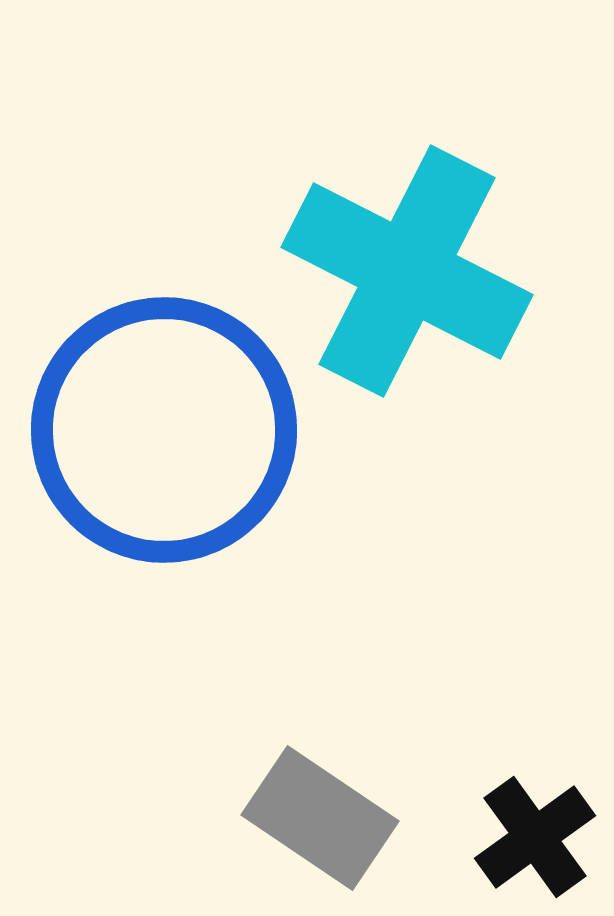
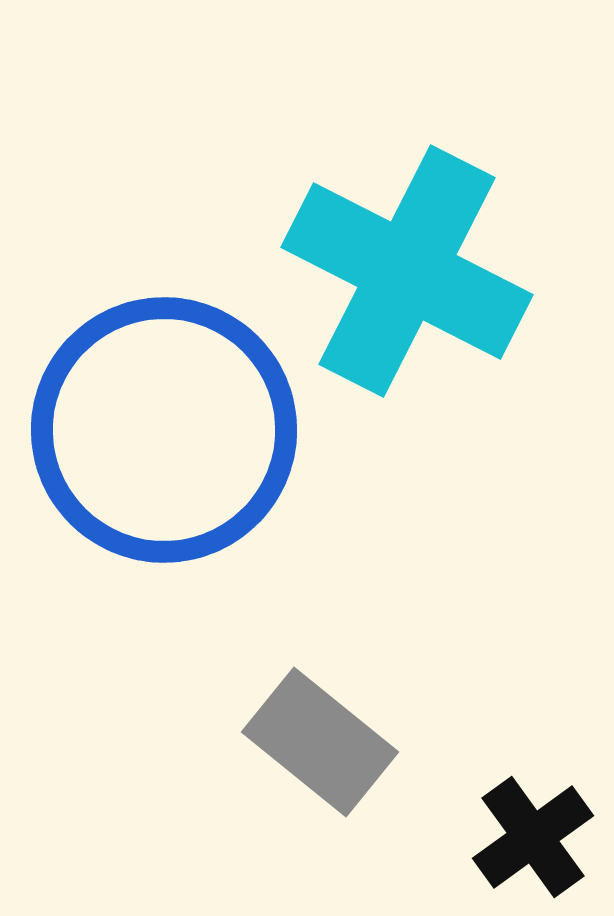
gray rectangle: moved 76 px up; rotated 5 degrees clockwise
black cross: moved 2 px left
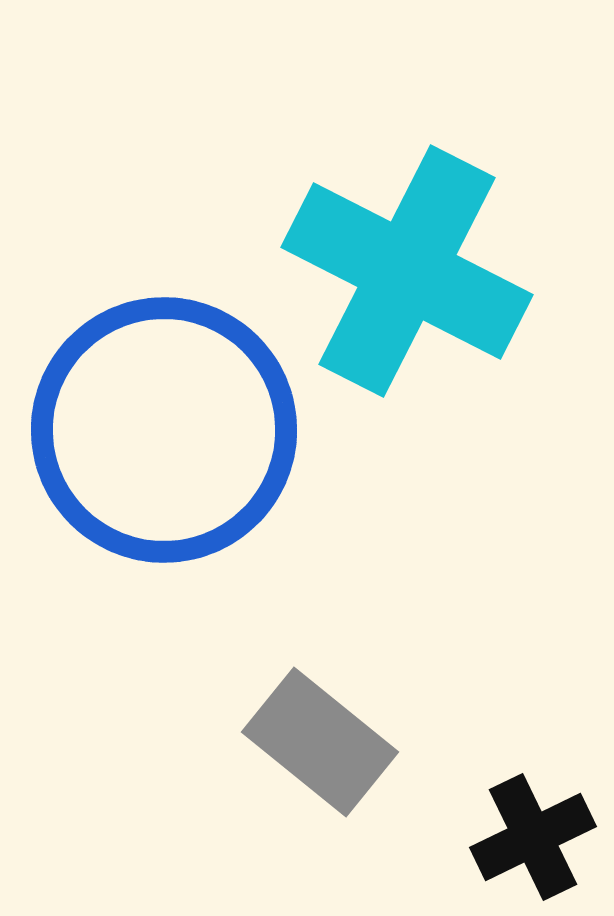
black cross: rotated 10 degrees clockwise
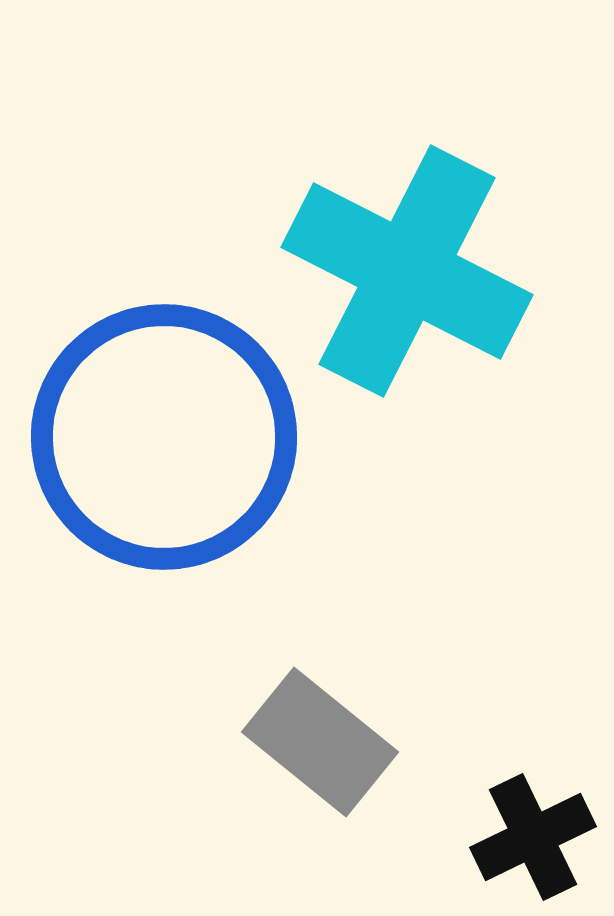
blue circle: moved 7 px down
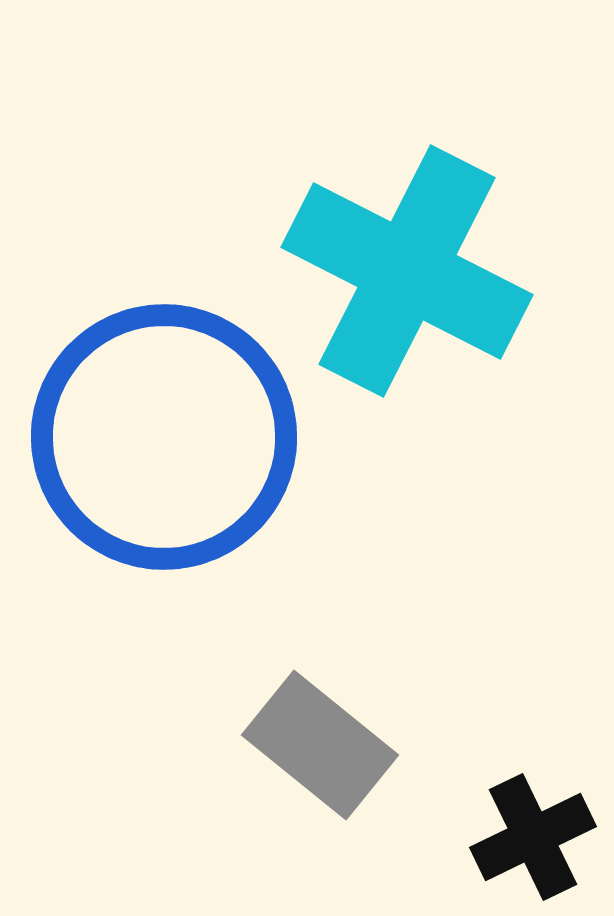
gray rectangle: moved 3 px down
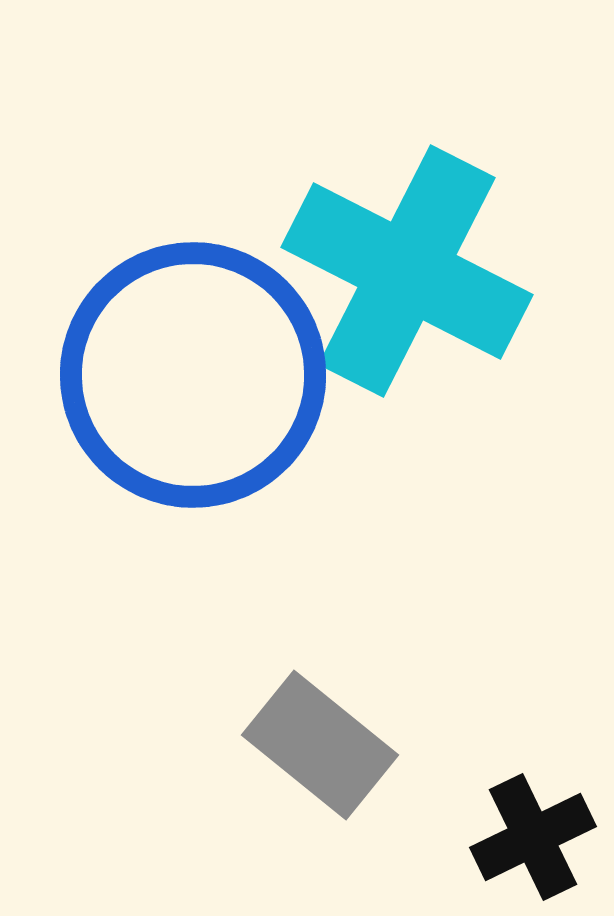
blue circle: moved 29 px right, 62 px up
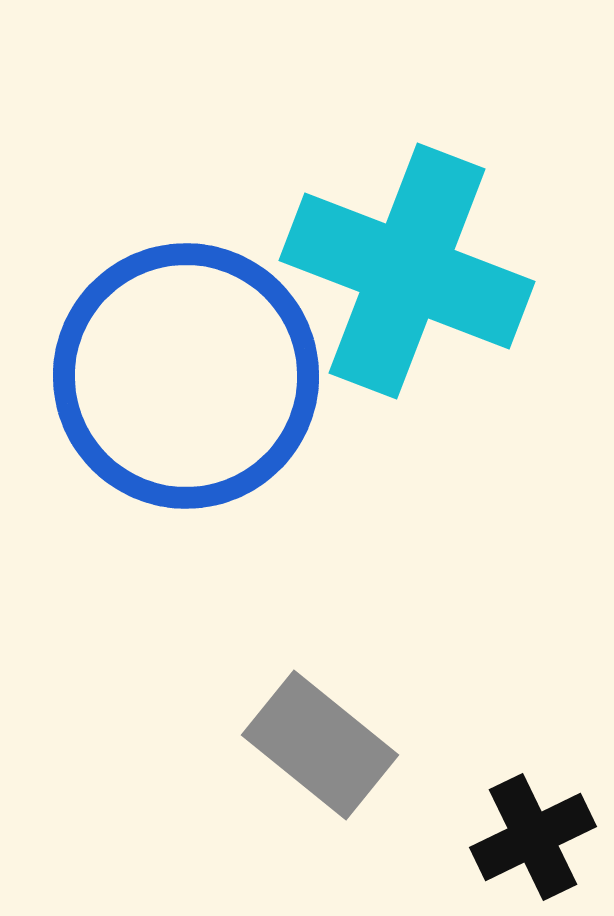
cyan cross: rotated 6 degrees counterclockwise
blue circle: moved 7 px left, 1 px down
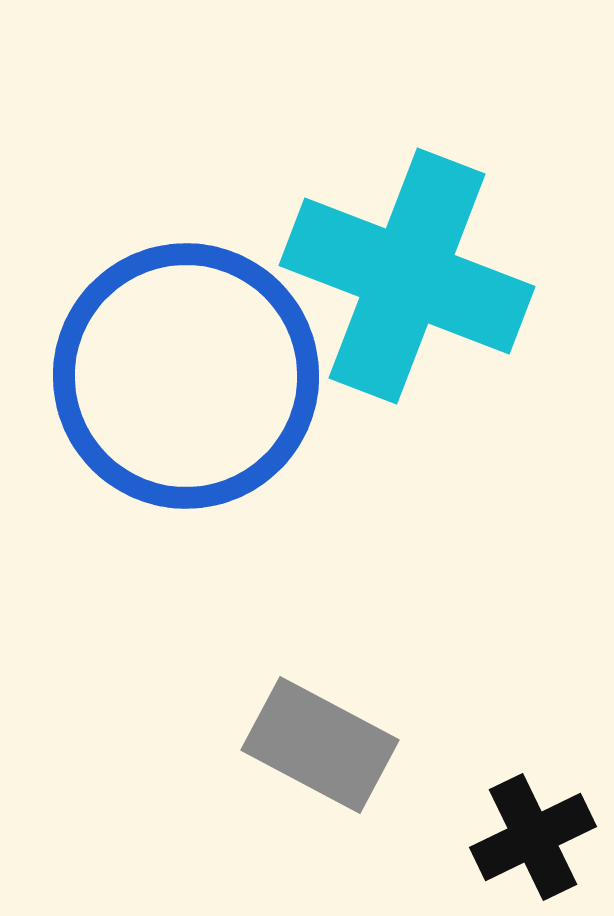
cyan cross: moved 5 px down
gray rectangle: rotated 11 degrees counterclockwise
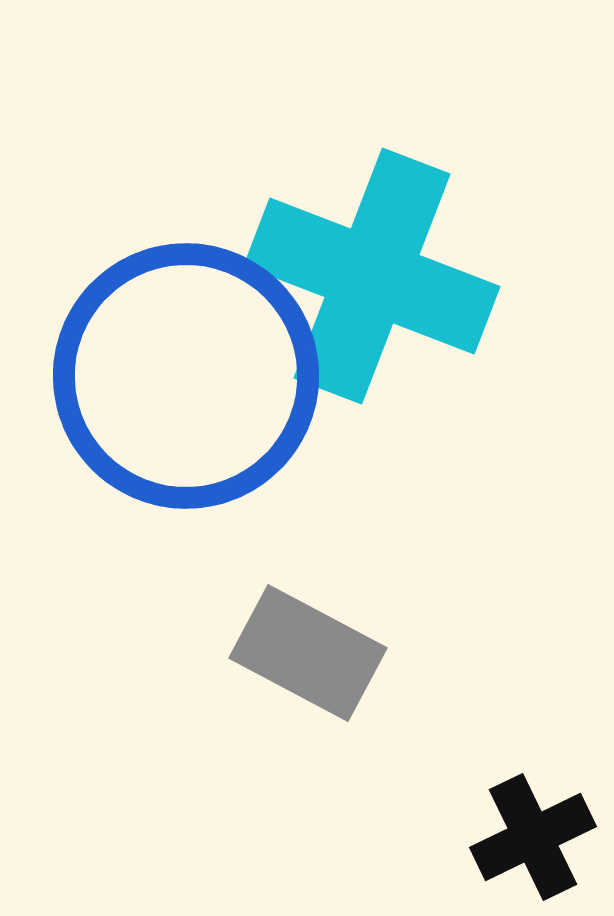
cyan cross: moved 35 px left
gray rectangle: moved 12 px left, 92 px up
